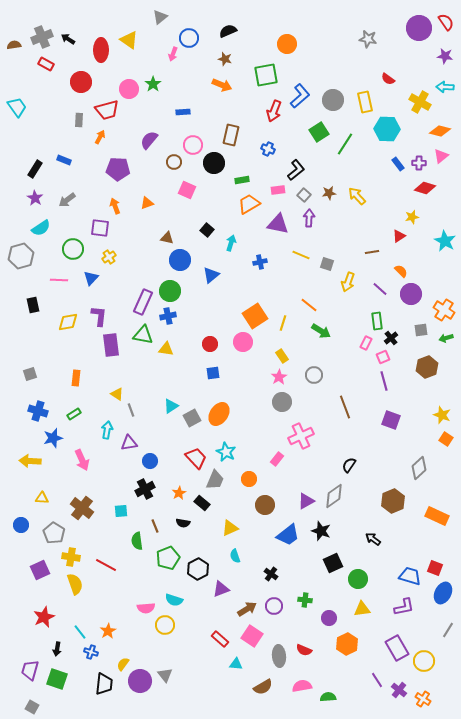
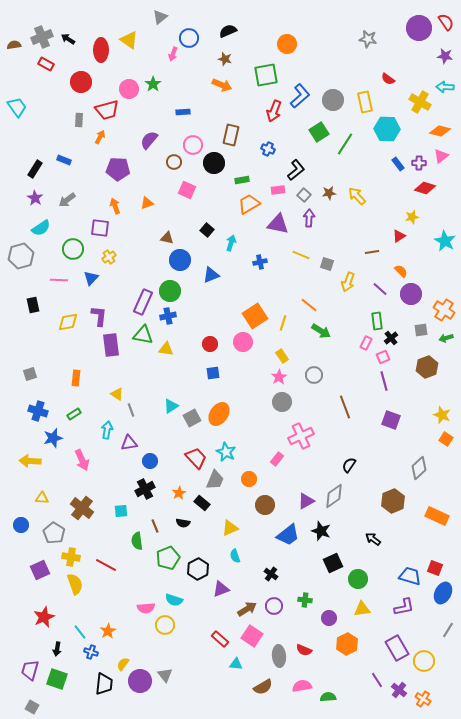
blue triangle at (211, 275): rotated 18 degrees clockwise
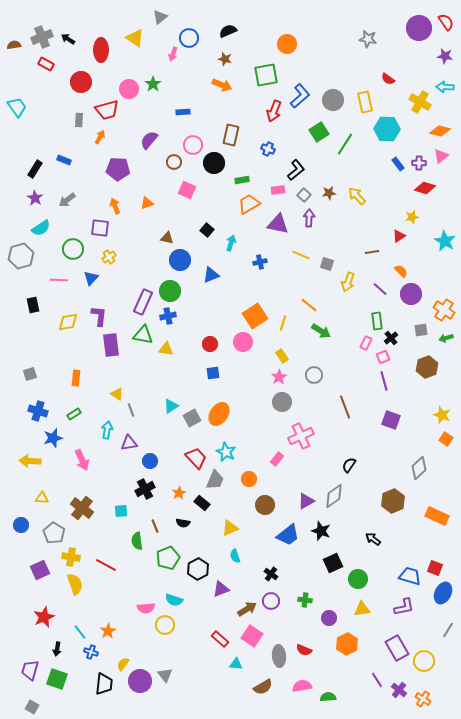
yellow triangle at (129, 40): moved 6 px right, 2 px up
purple circle at (274, 606): moved 3 px left, 5 px up
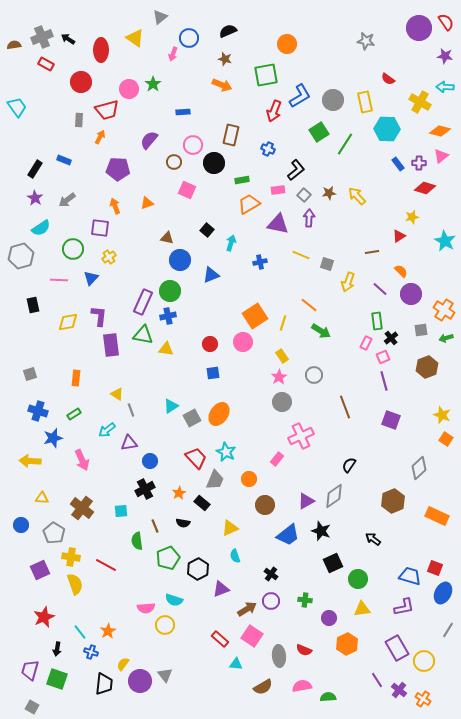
gray star at (368, 39): moved 2 px left, 2 px down
blue L-shape at (300, 96): rotated 10 degrees clockwise
cyan arrow at (107, 430): rotated 138 degrees counterclockwise
